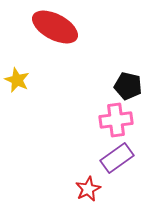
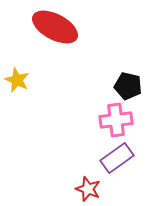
red star: rotated 25 degrees counterclockwise
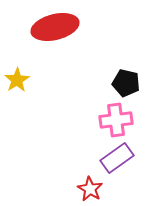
red ellipse: rotated 42 degrees counterclockwise
yellow star: rotated 15 degrees clockwise
black pentagon: moved 2 px left, 3 px up
red star: moved 2 px right; rotated 10 degrees clockwise
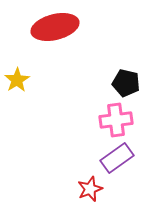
red star: rotated 20 degrees clockwise
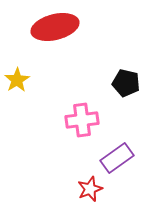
pink cross: moved 34 px left
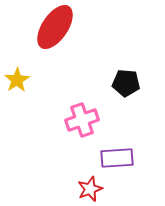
red ellipse: rotated 42 degrees counterclockwise
black pentagon: rotated 8 degrees counterclockwise
pink cross: rotated 12 degrees counterclockwise
purple rectangle: rotated 32 degrees clockwise
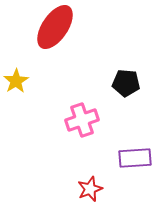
yellow star: moved 1 px left, 1 px down
purple rectangle: moved 18 px right
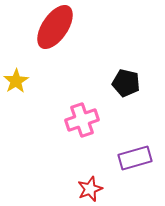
black pentagon: rotated 8 degrees clockwise
purple rectangle: rotated 12 degrees counterclockwise
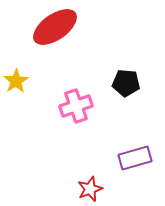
red ellipse: rotated 21 degrees clockwise
black pentagon: rotated 8 degrees counterclockwise
pink cross: moved 6 px left, 14 px up
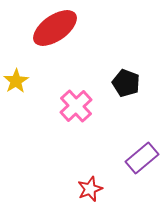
red ellipse: moved 1 px down
black pentagon: rotated 16 degrees clockwise
pink cross: rotated 24 degrees counterclockwise
purple rectangle: moved 7 px right; rotated 24 degrees counterclockwise
